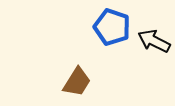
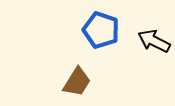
blue pentagon: moved 11 px left, 3 px down
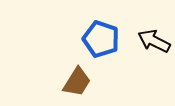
blue pentagon: moved 9 px down
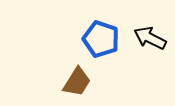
black arrow: moved 4 px left, 3 px up
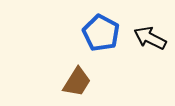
blue pentagon: moved 6 px up; rotated 9 degrees clockwise
